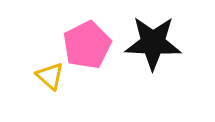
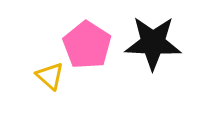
pink pentagon: rotated 12 degrees counterclockwise
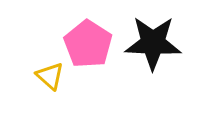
pink pentagon: moved 1 px right, 1 px up
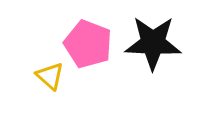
pink pentagon: rotated 12 degrees counterclockwise
